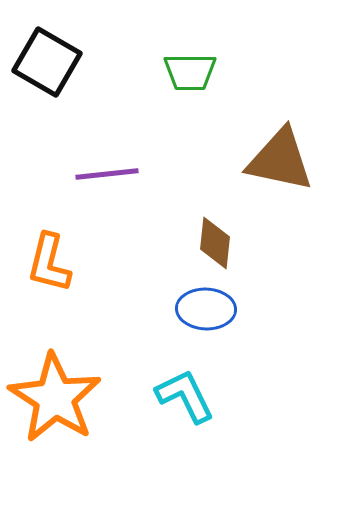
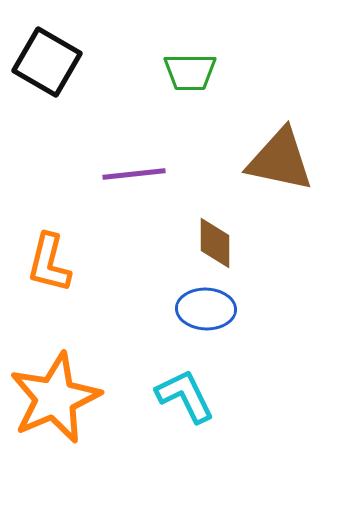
purple line: moved 27 px right
brown diamond: rotated 6 degrees counterclockwise
orange star: rotated 16 degrees clockwise
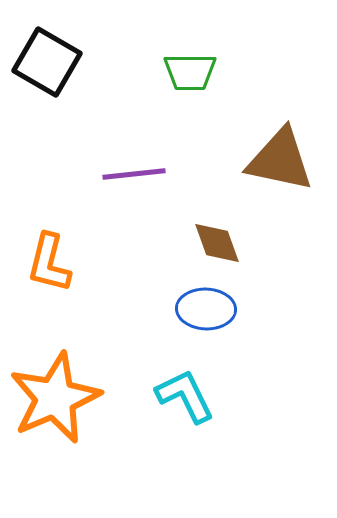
brown diamond: moved 2 px right; rotated 20 degrees counterclockwise
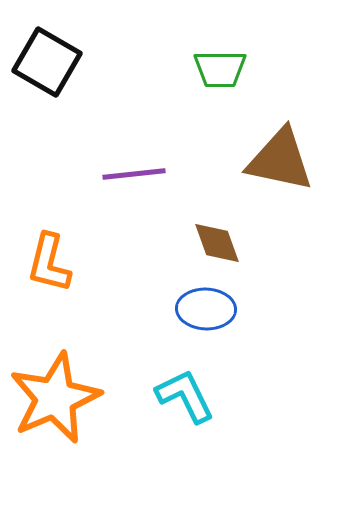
green trapezoid: moved 30 px right, 3 px up
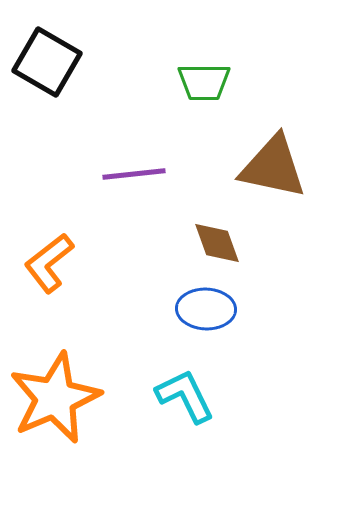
green trapezoid: moved 16 px left, 13 px down
brown triangle: moved 7 px left, 7 px down
orange L-shape: rotated 38 degrees clockwise
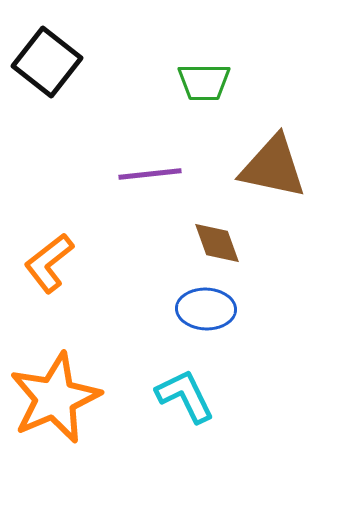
black square: rotated 8 degrees clockwise
purple line: moved 16 px right
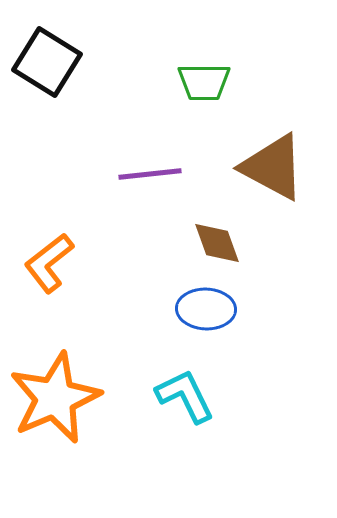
black square: rotated 6 degrees counterclockwise
brown triangle: rotated 16 degrees clockwise
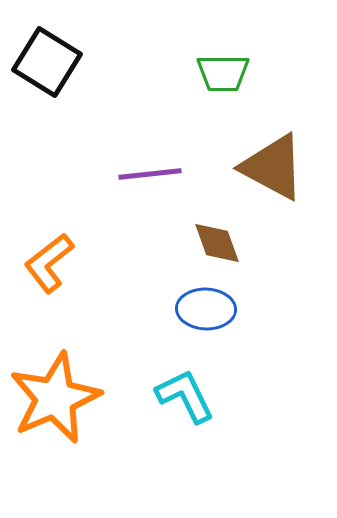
green trapezoid: moved 19 px right, 9 px up
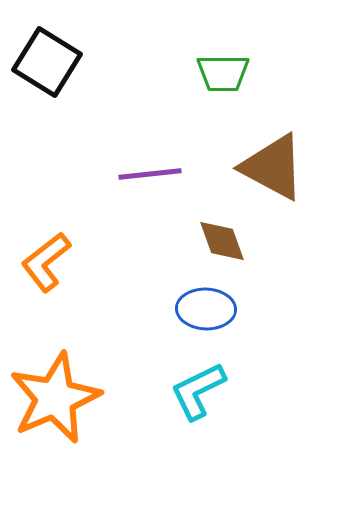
brown diamond: moved 5 px right, 2 px up
orange L-shape: moved 3 px left, 1 px up
cyan L-shape: moved 13 px right, 5 px up; rotated 90 degrees counterclockwise
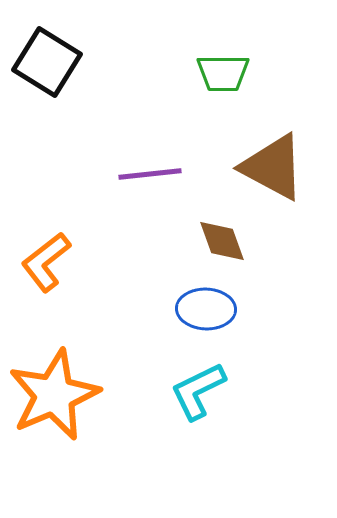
orange star: moved 1 px left, 3 px up
